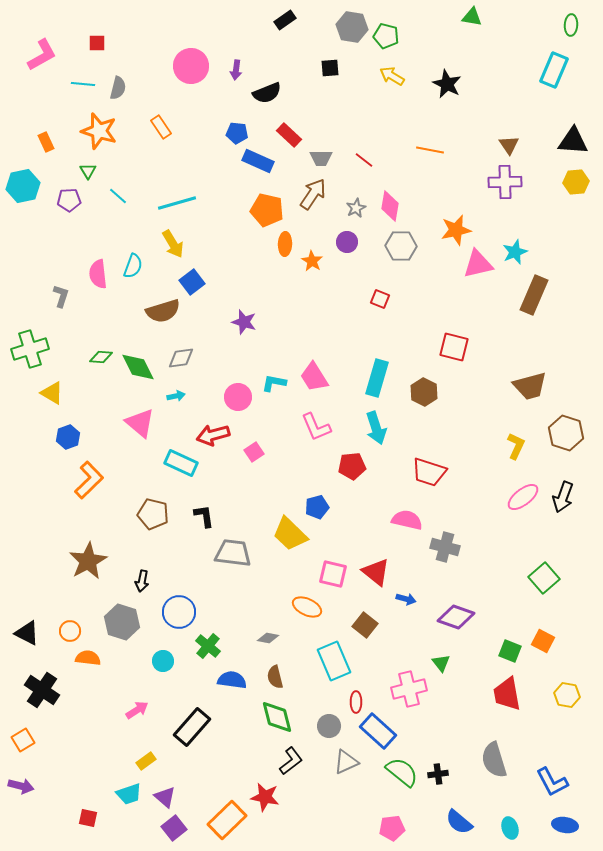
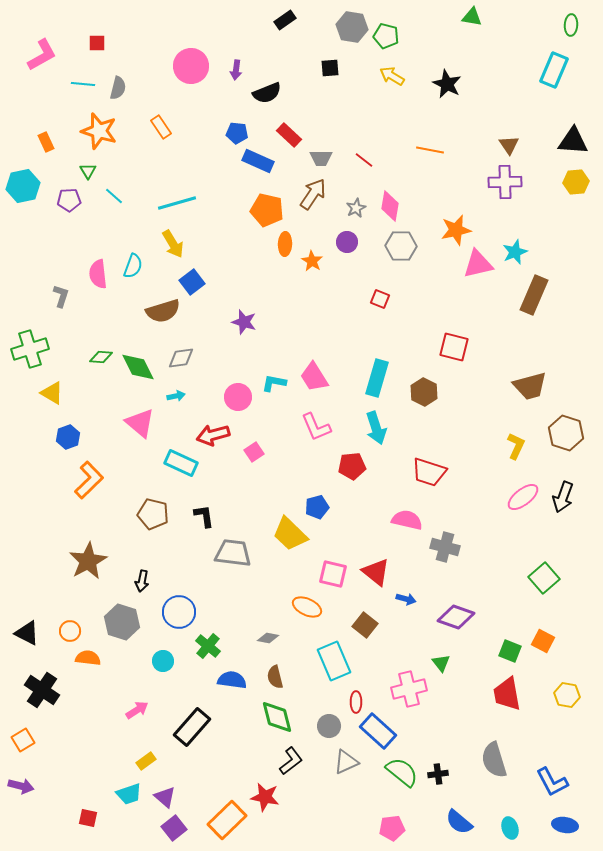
cyan line at (118, 196): moved 4 px left
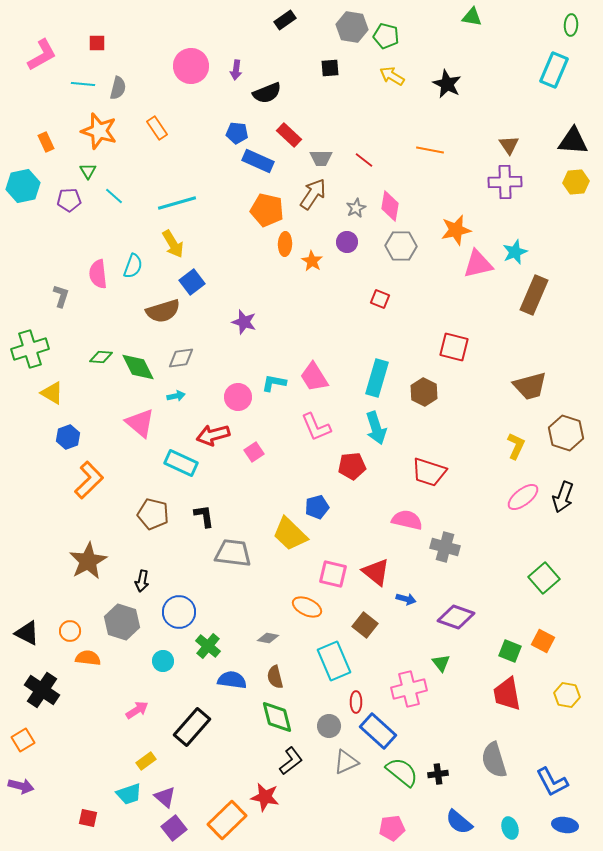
orange rectangle at (161, 127): moved 4 px left, 1 px down
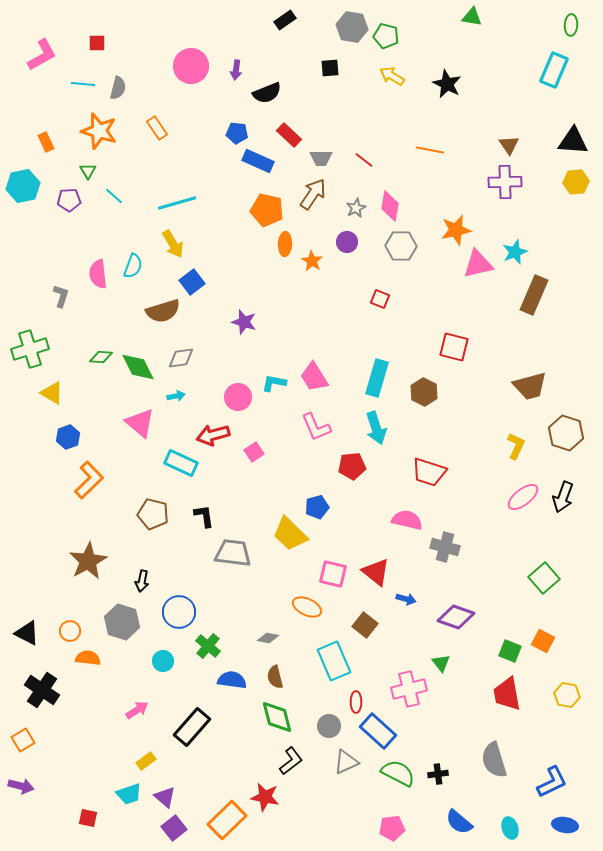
green semicircle at (402, 772): moved 4 px left, 1 px down; rotated 12 degrees counterclockwise
blue L-shape at (552, 782): rotated 88 degrees counterclockwise
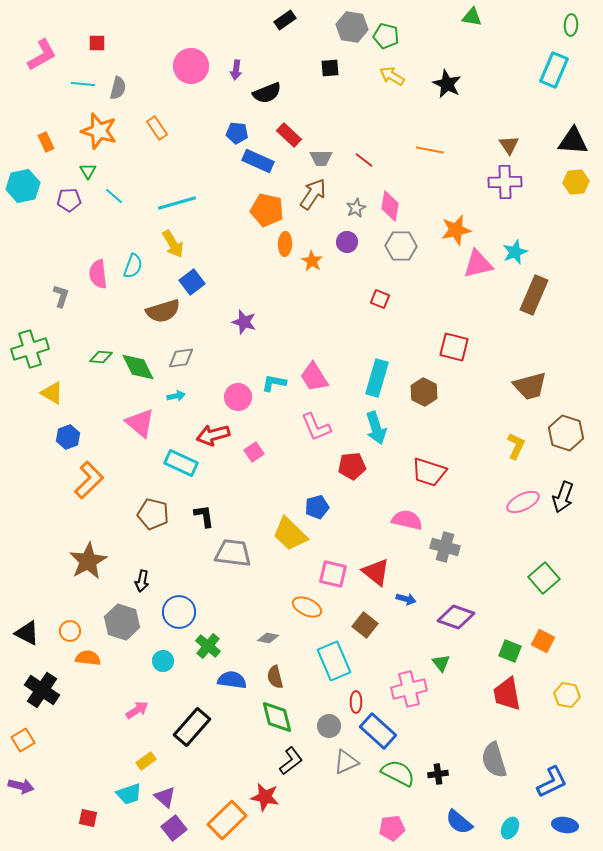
pink ellipse at (523, 497): moved 5 px down; rotated 12 degrees clockwise
cyan ellipse at (510, 828): rotated 45 degrees clockwise
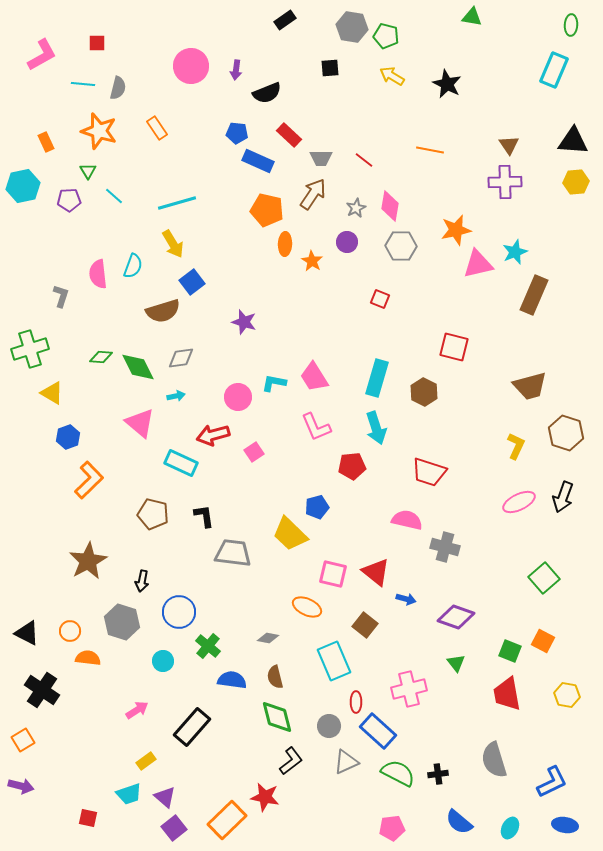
pink ellipse at (523, 502): moved 4 px left
green triangle at (441, 663): moved 15 px right
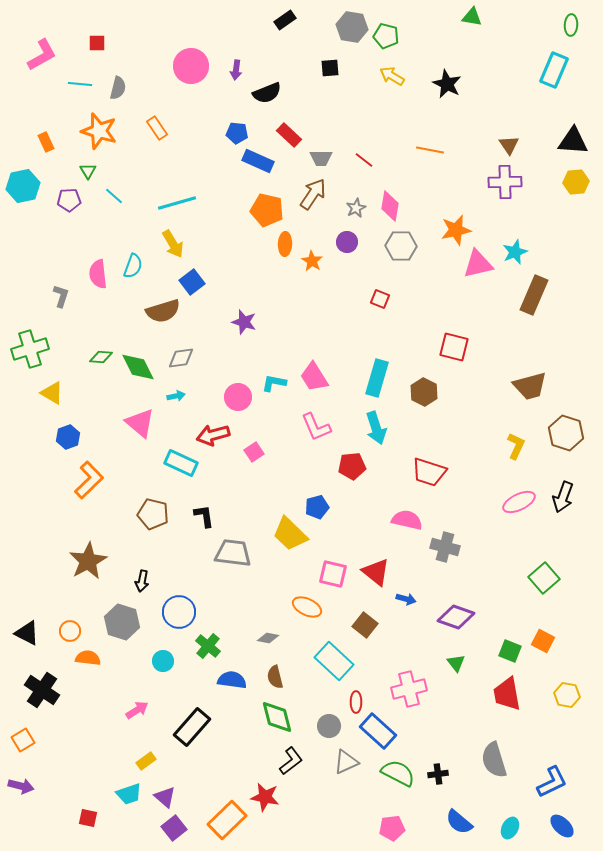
cyan line at (83, 84): moved 3 px left
cyan rectangle at (334, 661): rotated 24 degrees counterclockwise
blue ellipse at (565, 825): moved 3 px left, 1 px down; rotated 35 degrees clockwise
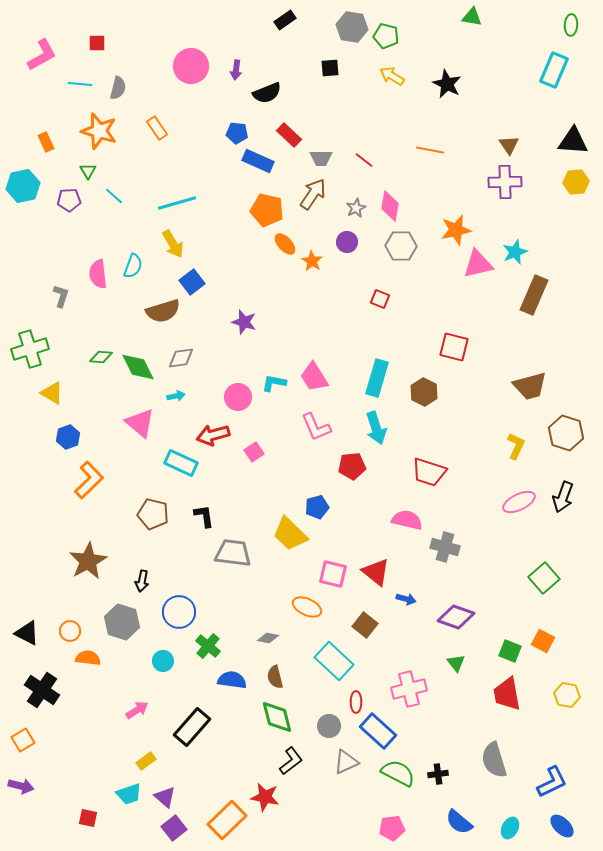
orange ellipse at (285, 244): rotated 45 degrees counterclockwise
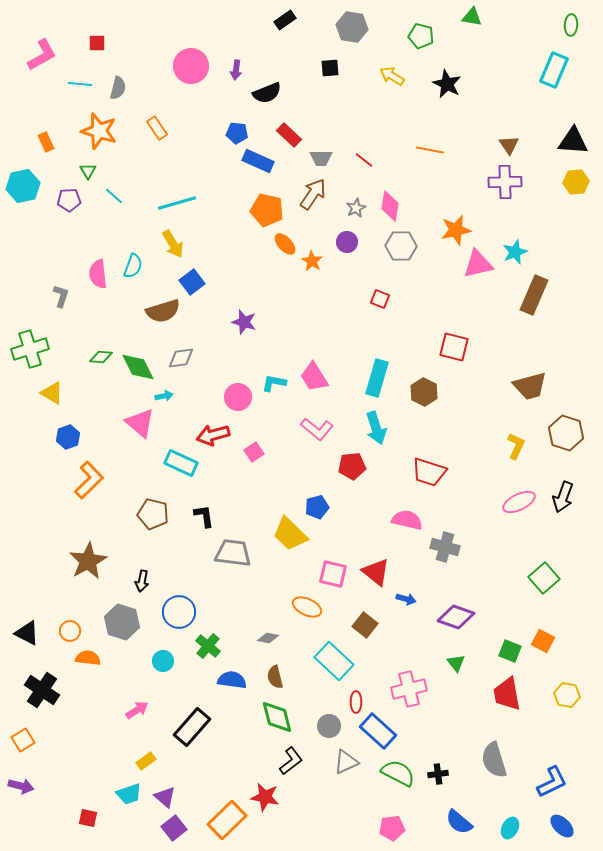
green pentagon at (386, 36): moved 35 px right
cyan arrow at (176, 396): moved 12 px left
pink L-shape at (316, 427): moved 1 px right, 2 px down; rotated 28 degrees counterclockwise
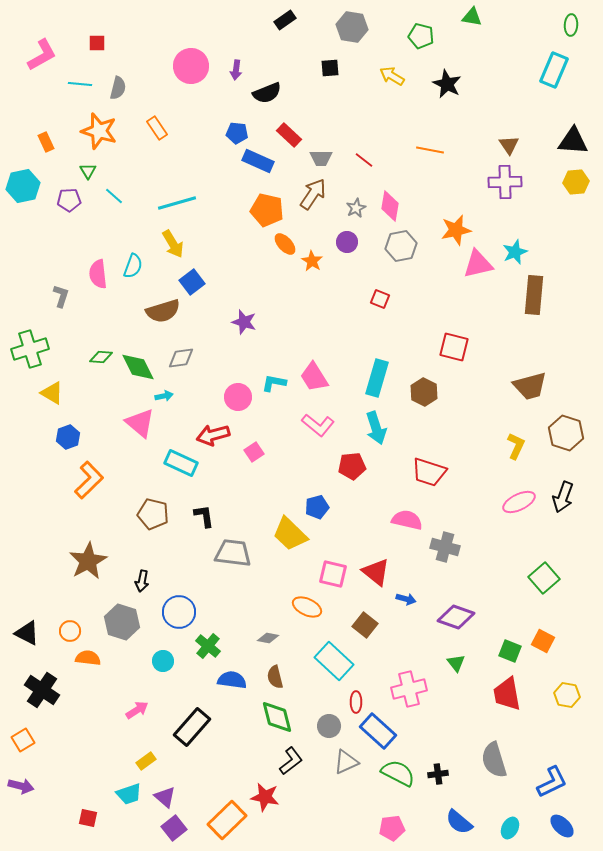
gray hexagon at (401, 246): rotated 12 degrees counterclockwise
brown rectangle at (534, 295): rotated 18 degrees counterclockwise
pink L-shape at (317, 429): moved 1 px right, 4 px up
